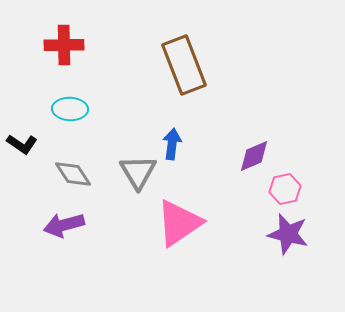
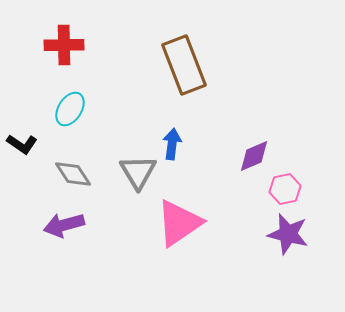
cyan ellipse: rotated 60 degrees counterclockwise
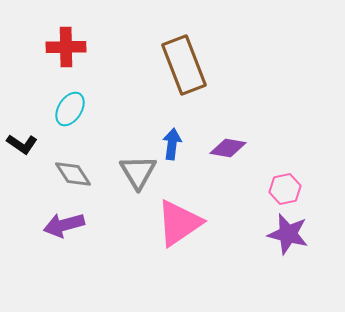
red cross: moved 2 px right, 2 px down
purple diamond: moved 26 px left, 8 px up; rotated 33 degrees clockwise
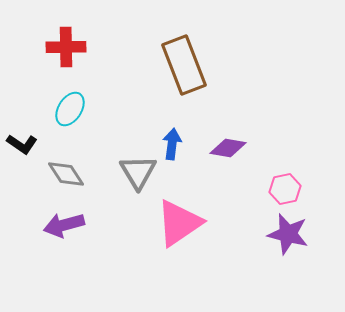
gray diamond: moved 7 px left
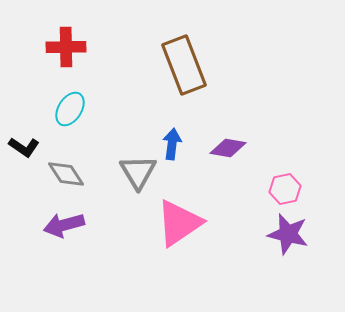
black L-shape: moved 2 px right, 3 px down
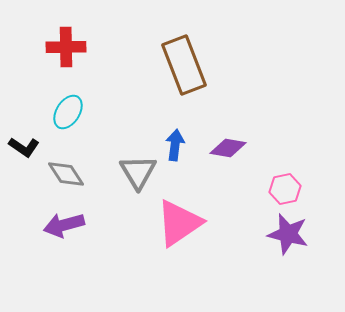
cyan ellipse: moved 2 px left, 3 px down
blue arrow: moved 3 px right, 1 px down
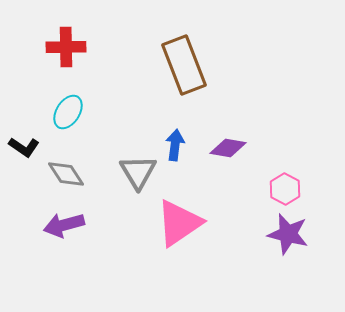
pink hexagon: rotated 20 degrees counterclockwise
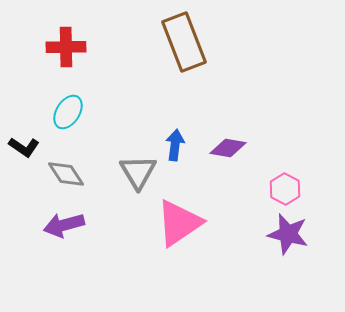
brown rectangle: moved 23 px up
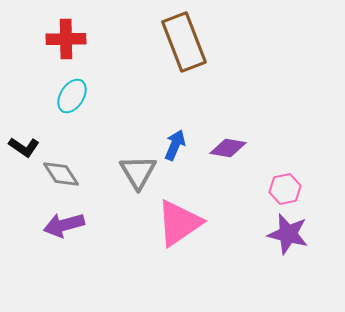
red cross: moved 8 px up
cyan ellipse: moved 4 px right, 16 px up
blue arrow: rotated 16 degrees clockwise
gray diamond: moved 5 px left
pink hexagon: rotated 20 degrees clockwise
